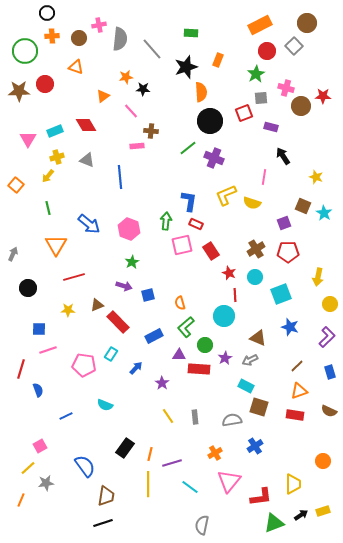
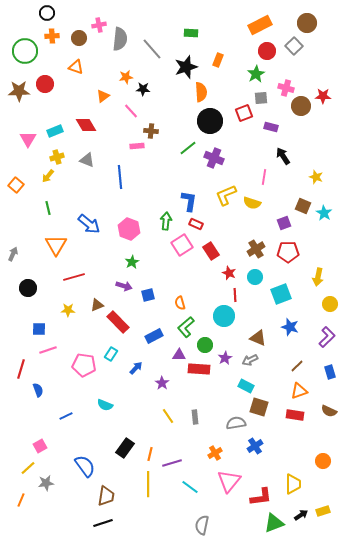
pink square at (182, 245): rotated 20 degrees counterclockwise
gray semicircle at (232, 420): moved 4 px right, 3 px down
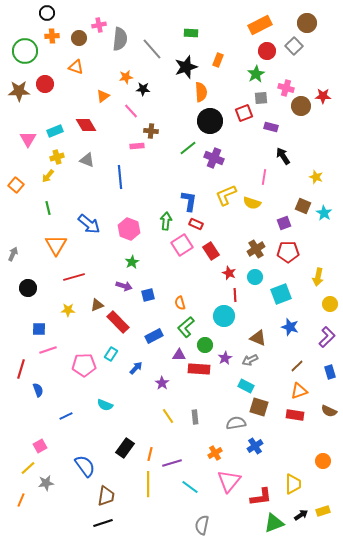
pink pentagon at (84, 365): rotated 10 degrees counterclockwise
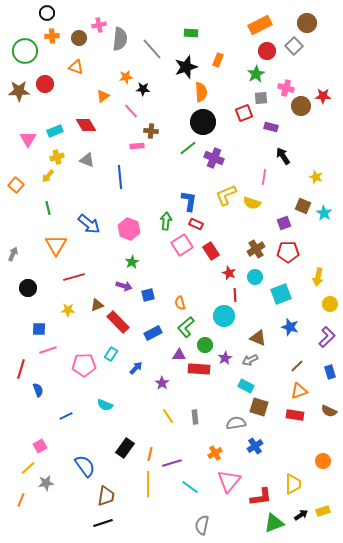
black circle at (210, 121): moved 7 px left, 1 px down
blue rectangle at (154, 336): moved 1 px left, 3 px up
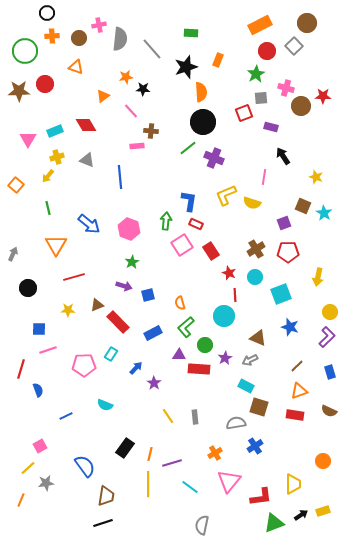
yellow circle at (330, 304): moved 8 px down
purple star at (162, 383): moved 8 px left
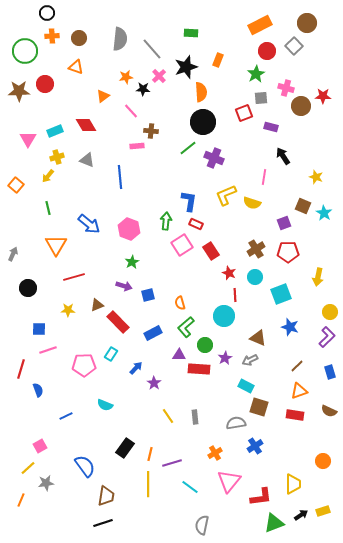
pink cross at (99, 25): moved 60 px right, 51 px down; rotated 32 degrees counterclockwise
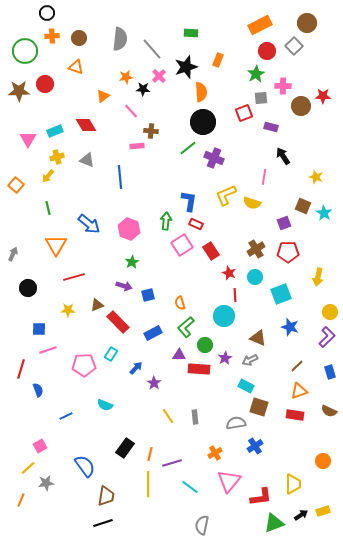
pink cross at (286, 88): moved 3 px left, 2 px up; rotated 14 degrees counterclockwise
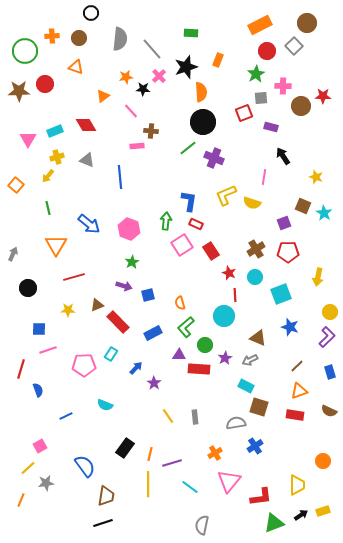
black circle at (47, 13): moved 44 px right
yellow trapezoid at (293, 484): moved 4 px right, 1 px down
